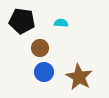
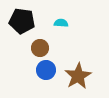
blue circle: moved 2 px right, 2 px up
brown star: moved 1 px left, 1 px up; rotated 12 degrees clockwise
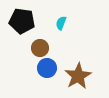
cyan semicircle: rotated 72 degrees counterclockwise
blue circle: moved 1 px right, 2 px up
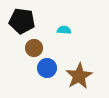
cyan semicircle: moved 3 px right, 7 px down; rotated 72 degrees clockwise
brown circle: moved 6 px left
brown star: moved 1 px right
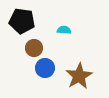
blue circle: moved 2 px left
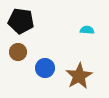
black pentagon: moved 1 px left
cyan semicircle: moved 23 px right
brown circle: moved 16 px left, 4 px down
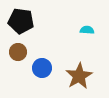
blue circle: moved 3 px left
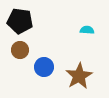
black pentagon: moved 1 px left
brown circle: moved 2 px right, 2 px up
blue circle: moved 2 px right, 1 px up
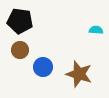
cyan semicircle: moved 9 px right
blue circle: moved 1 px left
brown star: moved 2 px up; rotated 24 degrees counterclockwise
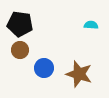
black pentagon: moved 3 px down
cyan semicircle: moved 5 px left, 5 px up
blue circle: moved 1 px right, 1 px down
